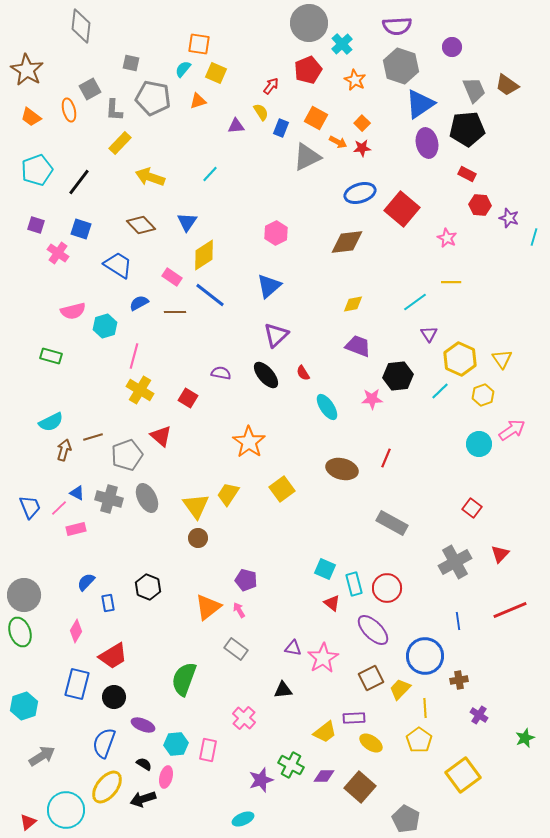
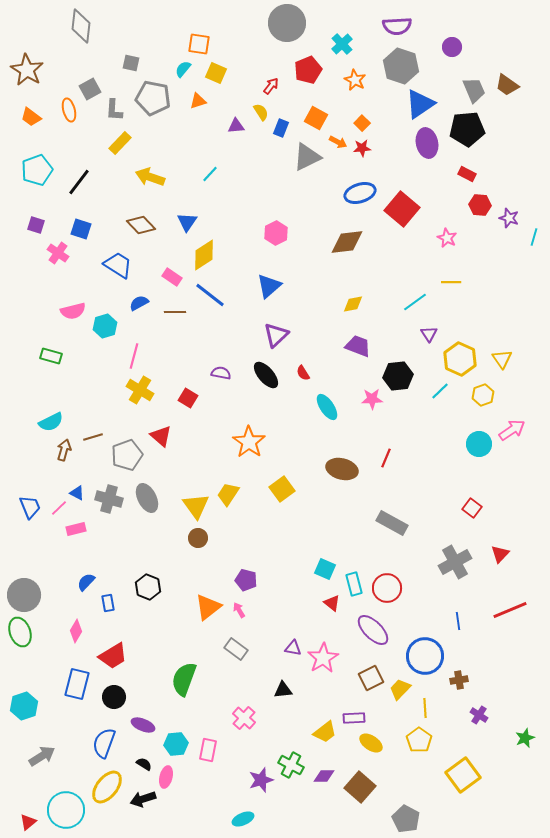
gray circle at (309, 23): moved 22 px left
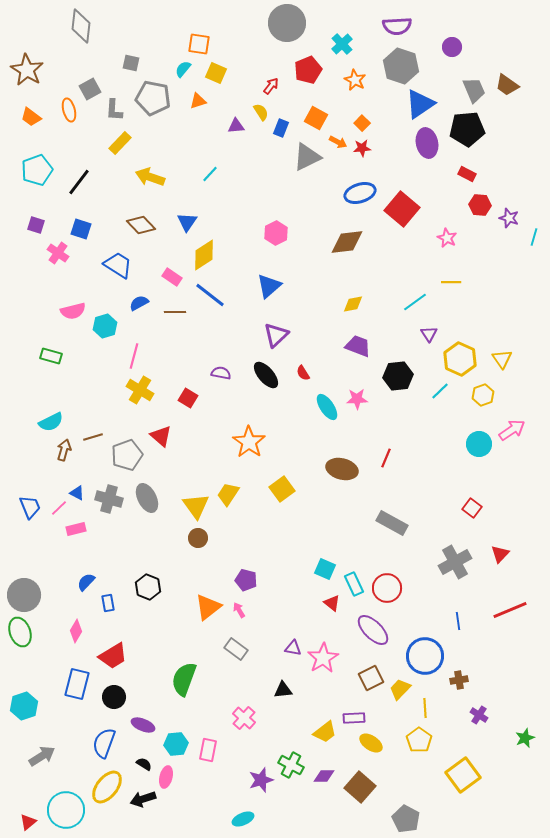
pink star at (372, 399): moved 15 px left
cyan rectangle at (354, 584): rotated 10 degrees counterclockwise
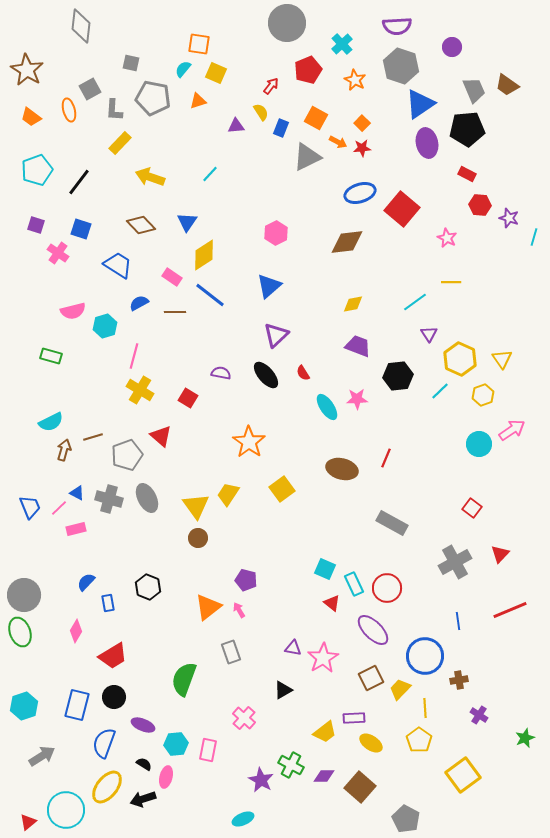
gray rectangle at (236, 649): moved 5 px left, 3 px down; rotated 35 degrees clockwise
blue rectangle at (77, 684): moved 21 px down
black triangle at (283, 690): rotated 24 degrees counterclockwise
purple star at (261, 780): rotated 25 degrees counterclockwise
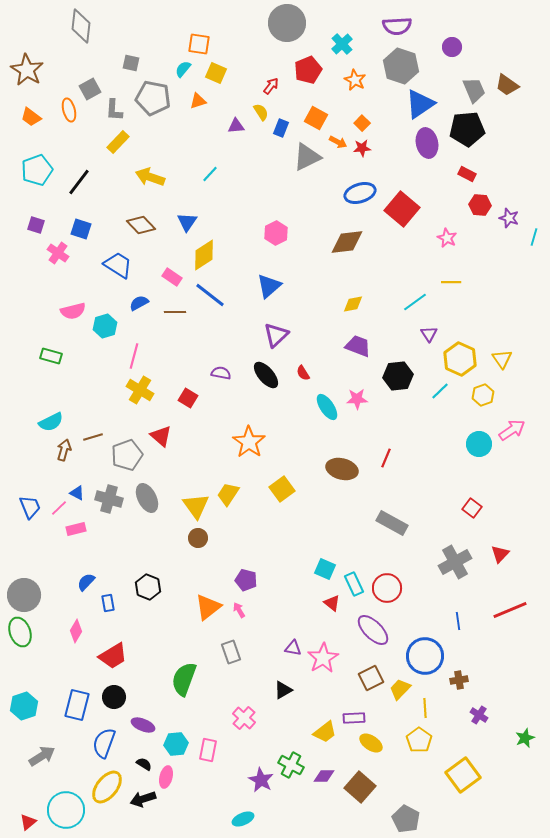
yellow rectangle at (120, 143): moved 2 px left, 1 px up
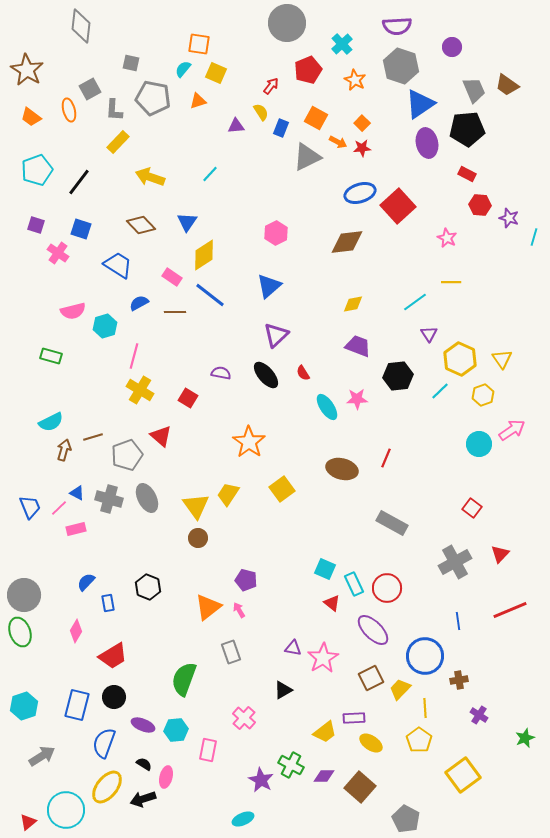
red square at (402, 209): moved 4 px left, 3 px up; rotated 8 degrees clockwise
cyan hexagon at (176, 744): moved 14 px up
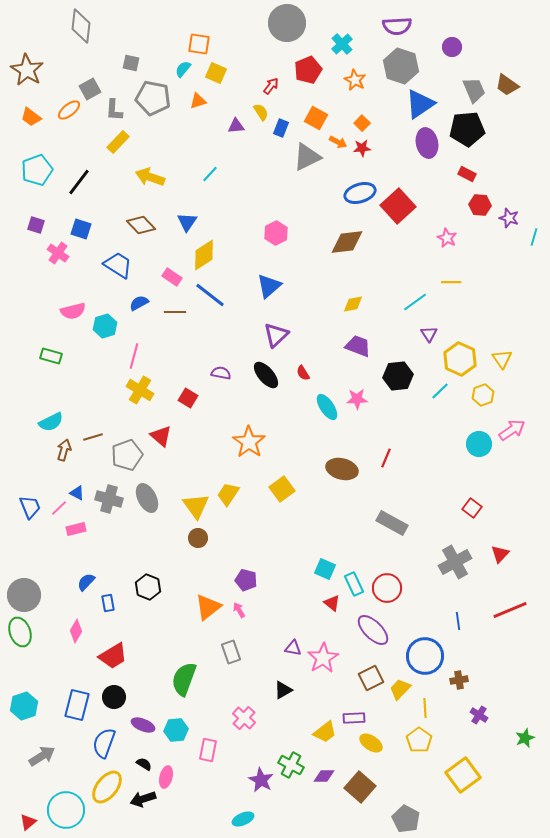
orange ellipse at (69, 110): rotated 65 degrees clockwise
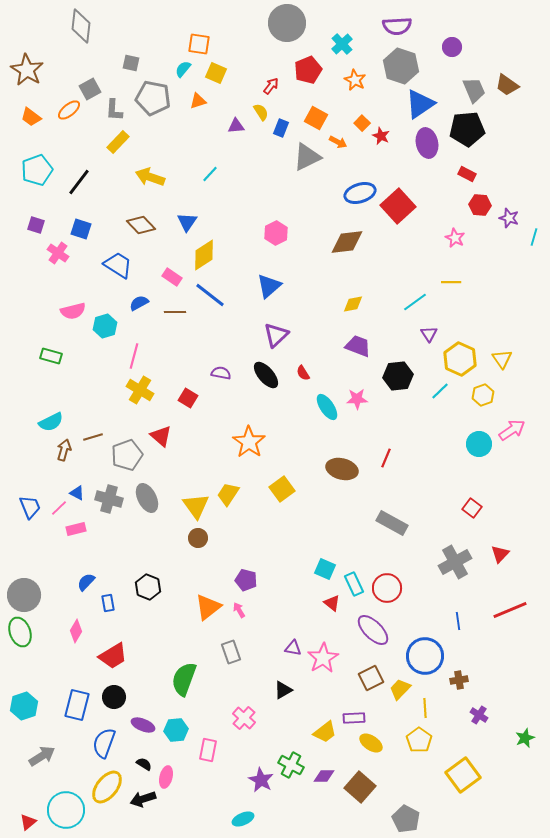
red star at (362, 148): moved 19 px right, 12 px up; rotated 30 degrees clockwise
pink star at (447, 238): moved 8 px right
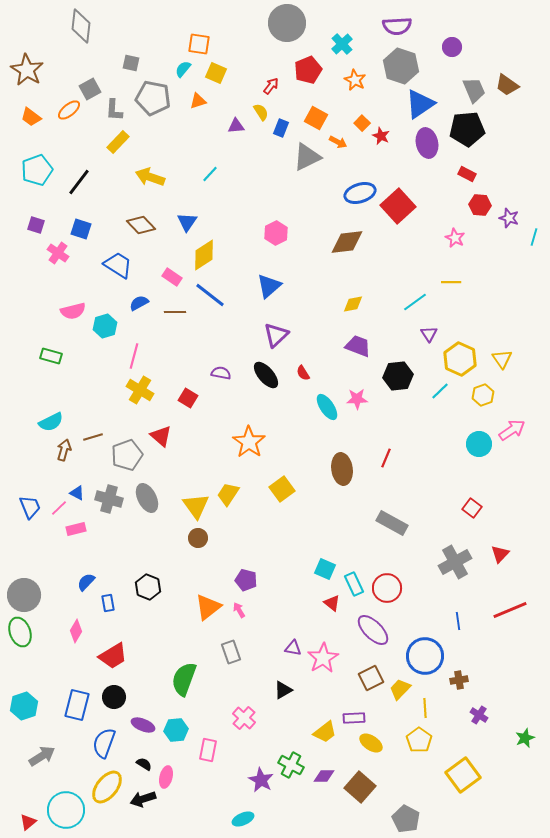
brown ellipse at (342, 469): rotated 68 degrees clockwise
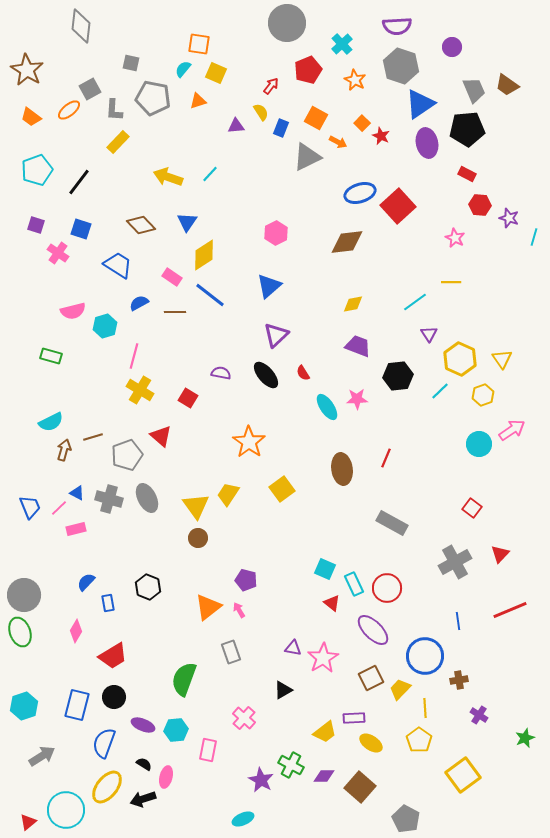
yellow arrow at (150, 177): moved 18 px right
